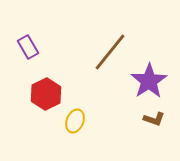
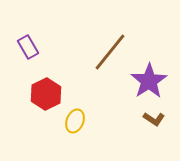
brown L-shape: rotated 15 degrees clockwise
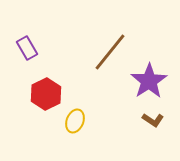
purple rectangle: moved 1 px left, 1 px down
brown L-shape: moved 1 px left, 1 px down
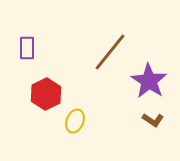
purple rectangle: rotated 30 degrees clockwise
purple star: rotated 6 degrees counterclockwise
